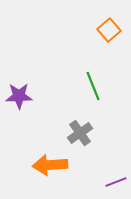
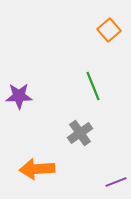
orange arrow: moved 13 px left, 4 px down
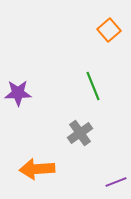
purple star: moved 1 px left, 3 px up
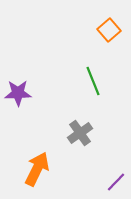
green line: moved 5 px up
orange arrow: rotated 120 degrees clockwise
purple line: rotated 25 degrees counterclockwise
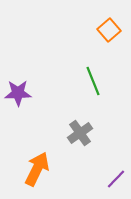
purple line: moved 3 px up
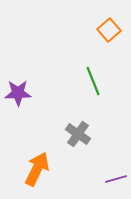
gray cross: moved 2 px left, 1 px down; rotated 20 degrees counterclockwise
purple line: rotated 30 degrees clockwise
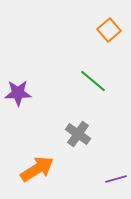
green line: rotated 28 degrees counterclockwise
orange arrow: rotated 32 degrees clockwise
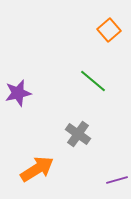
purple star: rotated 12 degrees counterclockwise
purple line: moved 1 px right, 1 px down
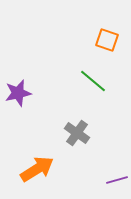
orange square: moved 2 px left, 10 px down; rotated 30 degrees counterclockwise
gray cross: moved 1 px left, 1 px up
